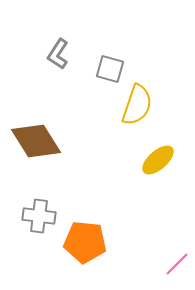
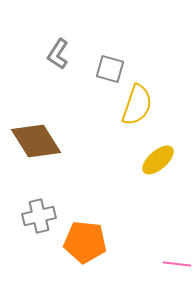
gray cross: rotated 20 degrees counterclockwise
pink line: rotated 52 degrees clockwise
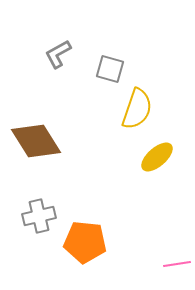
gray L-shape: rotated 28 degrees clockwise
yellow semicircle: moved 4 px down
yellow ellipse: moved 1 px left, 3 px up
pink line: rotated 16 degrees counterclockwise
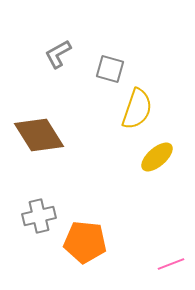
brown diamond: moved 3 px right, 6 px up
pink line: moved 6 px left; rotated 12 degrees counterclockwise
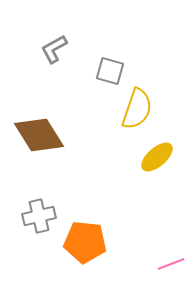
gray L-shape: moved 4 px left, 5 px up
gray square: moved 2 px down
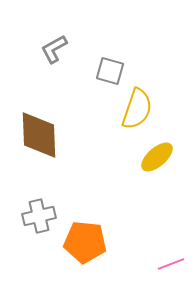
brown diamond: rotated 30 degrees clockwise
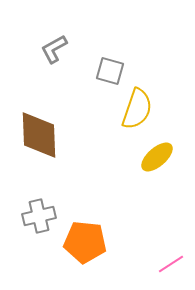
pink line: rotated 12 degrees counterclockwise
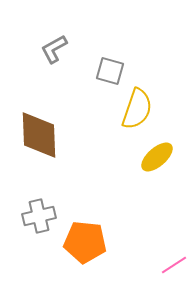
pink line: moved 3 px right, 1 px down
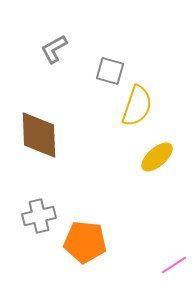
yellow semicircle: moved 3 px up
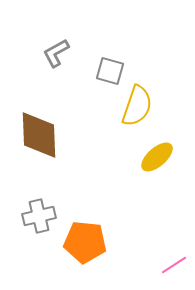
gray L-shape: moved 2 px right, 4 px down
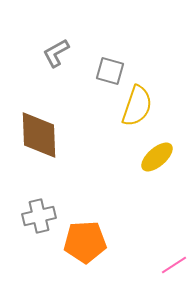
orange pentagon: rotated 9 degrees counterclockwise
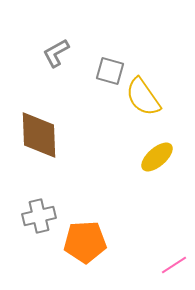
yellow semicircle: moved 6 px right, 9 px up; rotated 126 degrees clockwise
